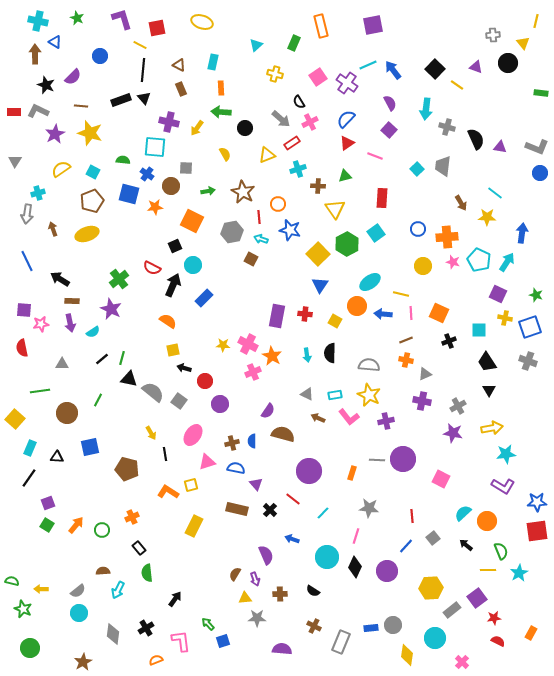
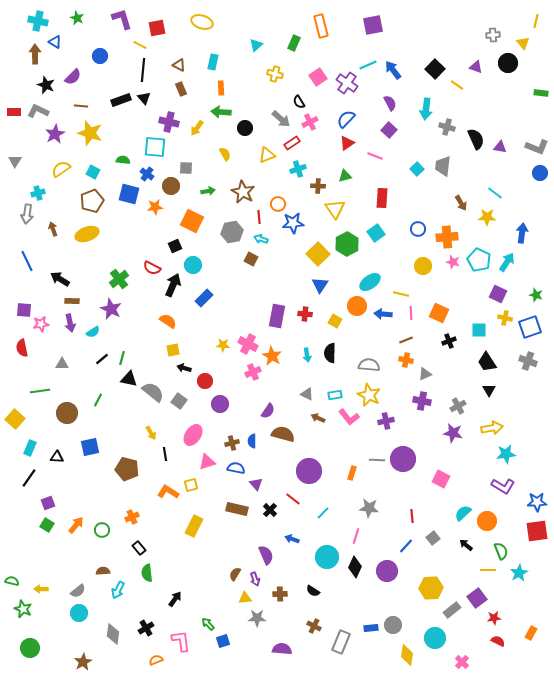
blue star at (290, 230): moved 3 px right, 7 px up; rotated 20 degrees counterclockwise
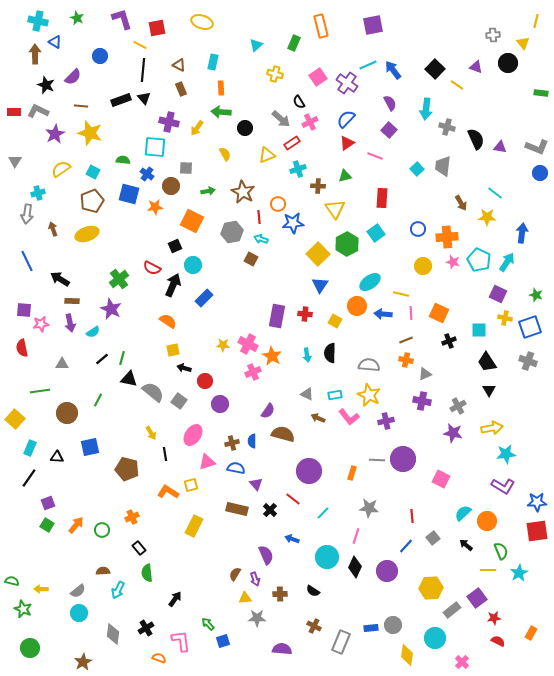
orange semicircle at (156, 660): moved 3 px right, 2 px up; rotated 40 degrees clockwise
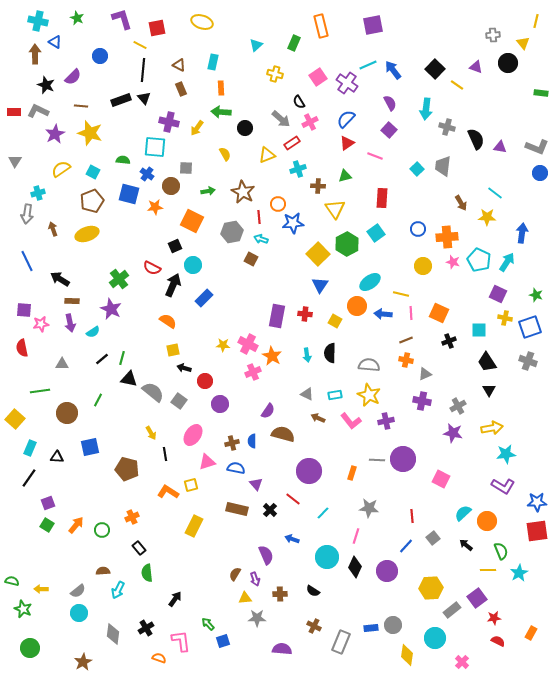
pink L-shape at (349, 417): moved 2 px right, 4 px down
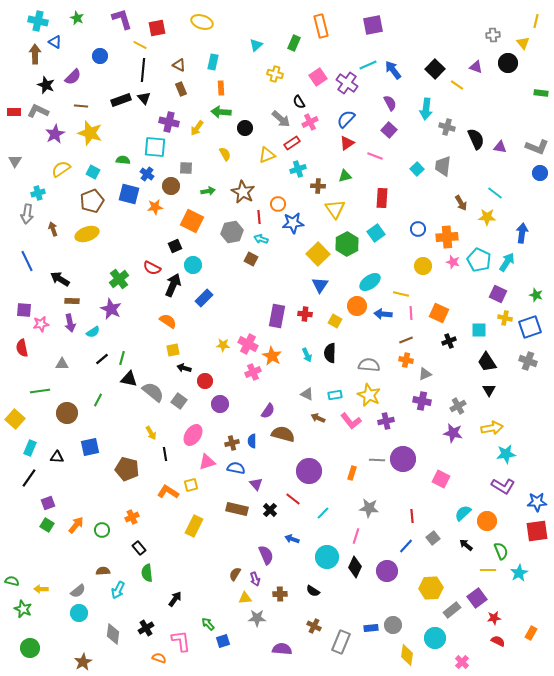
cyan arrow at (307, 355): rotated 16 degrees counterclockwise
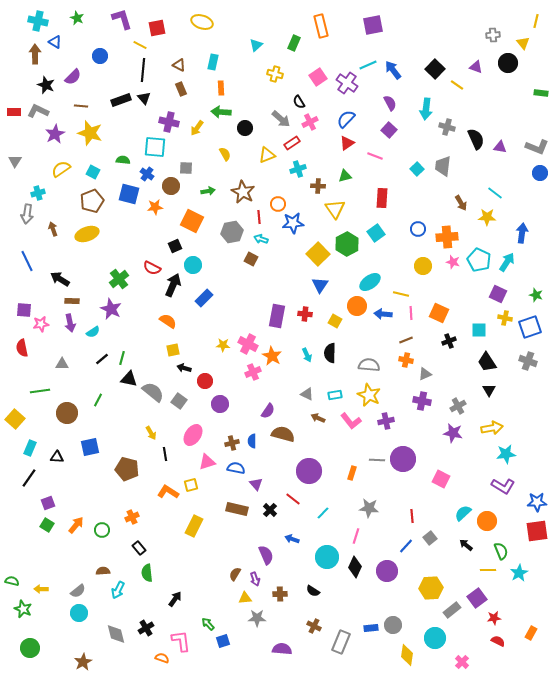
gray square at (433, 538): moved 3 px left
gray diamond at (113, 634): moved 3 px right; rotated 20 degrees counterclockwise
orange semicircle at (159, 658): moved 3 px right
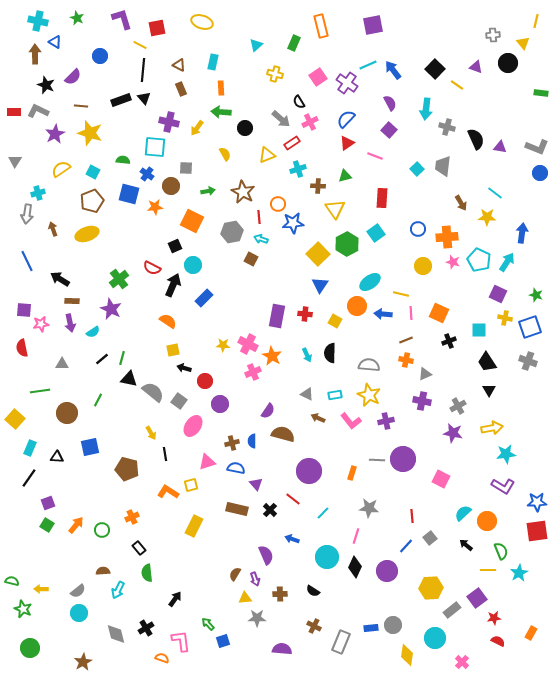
pink ellipse at (193, 435): moved 9 px up
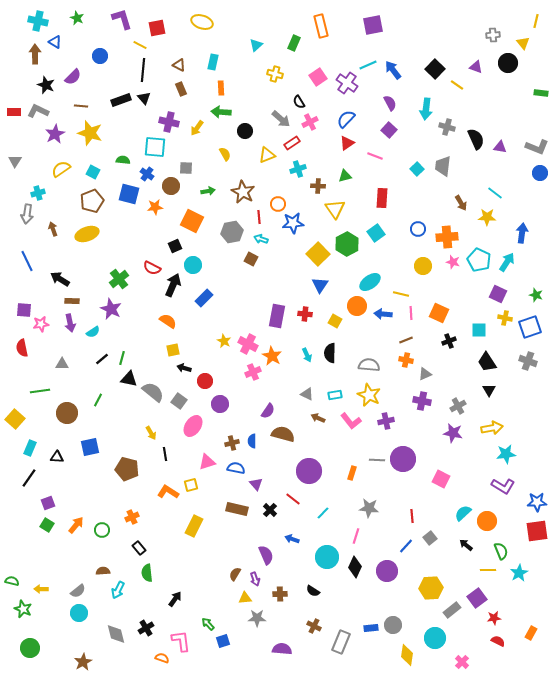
black circle at (245, 128): moved 3 px down
yellow star at (223, 345): moved 1 px right, 4 px up; rotated 24 degrees clockwise
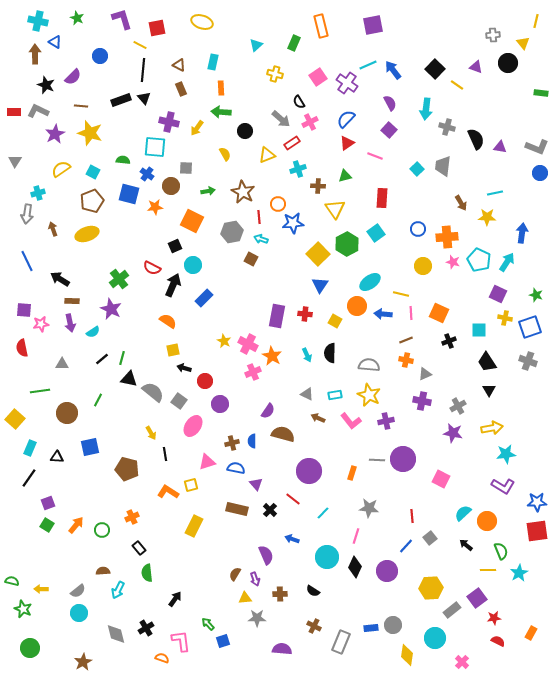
cyan line at (495, 193): rotated 49 degrees counterclockwise
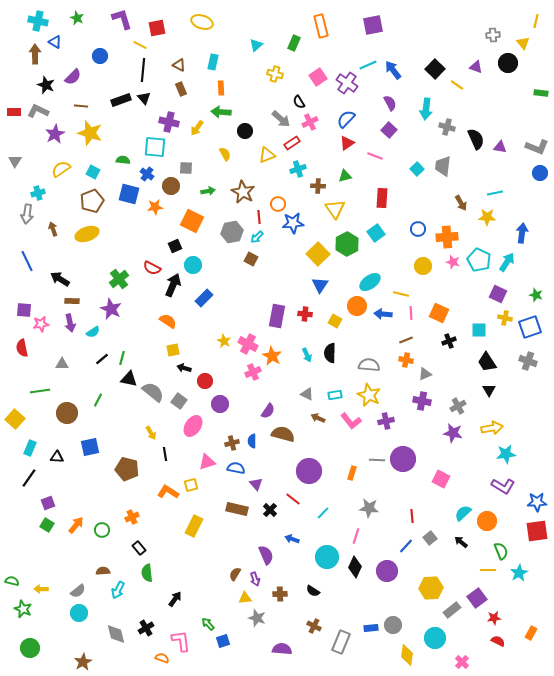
cyan arrow at (261, 239): moved 4 px left, 2 px up; rotated 64 degrees counterclockwise
black arrow at (466, 545): moved 5 px left, 3 px up
gray star at (257, 618): rotated 18 degrees clockwise
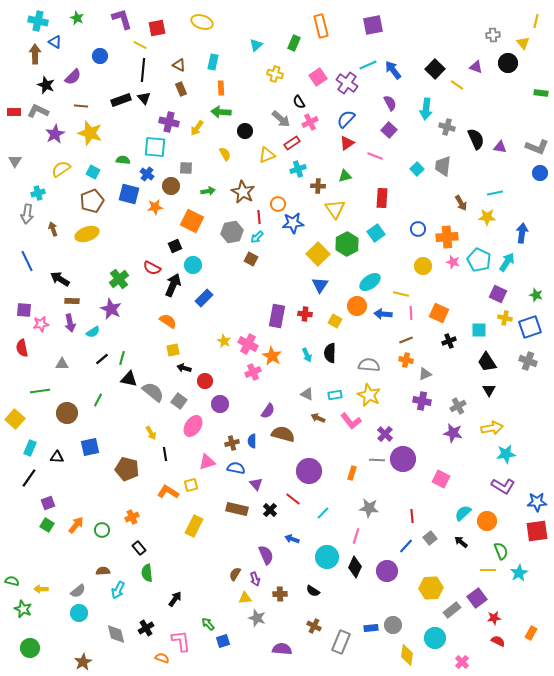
purple cross at (386, 421): moved 1 px left, 13 px down; rotated 35 degrees counterclockwise
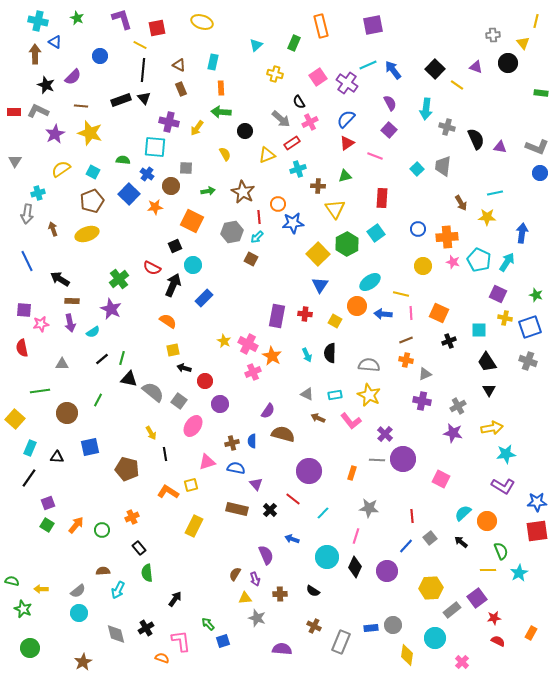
blue square at (129, 194): rotated 30 degrees clockwise
